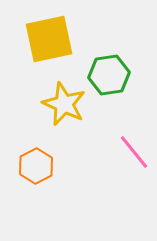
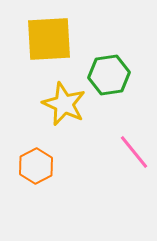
yellow square: rotated 9 degrees clockwise
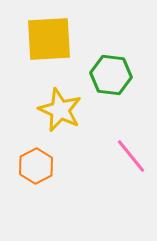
green hexagon: moved 2 px right; rotated 15 degrees clockwise
yellow star: moved 4 px left, 6 px down
pink line: moved 3 px left, 4 px down
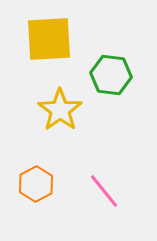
yellow star: rotated 12 degrees clockwise
pink line: moved 27 px left, 35 px down
orange hexagon: moved 18 px down
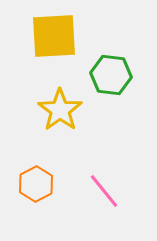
yellow square: moved 5 px right, 3 px up
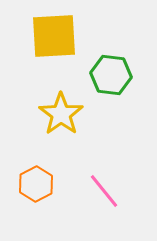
yellow star: moved 1 px right, 4 px down
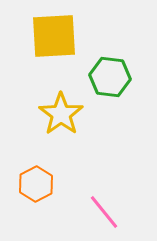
green hexagon: moved 1 px left, 2 px down
pink line: moved 21 px down
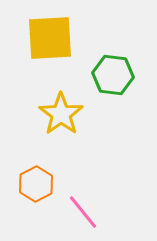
yellow square: moved 4 px left, 2 px down
green hexagon: moved 3 px right, 2 px up
pink line: moved 21 px left
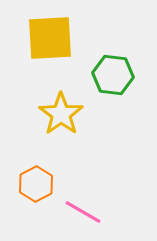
pink line: rotated 21 degrees counterclockwise
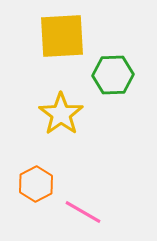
yellow square: moved 12 px right, 2 px up
green hexagon: rotated 9 degrees counterclockwise
